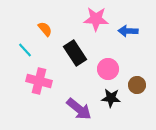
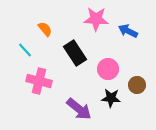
blue arrow: rotated 24 degrees clockwise
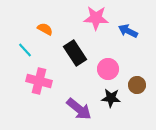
pink star: moved 1 px up
orange semicircle: rotated 21 degrees counterclockwise
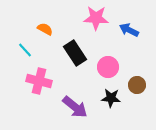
blue arrow: moved 1 px right, 1 px up
pink circle: moved 2 px up
purple arrow: moved 4 px left, 2 px up
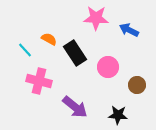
orange semicircle: moved 4 px right, 10 px down
black star: moved 7 px right, 17 px down
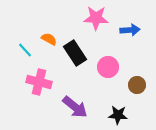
blue arrow: moved 1 px right; rotated 150 degrees clockwise
pink cross: moved 1 px down
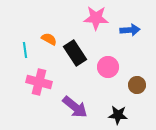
cyan line: rotated 35 degrees clockwise
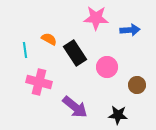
pink circle: moved 1 px left
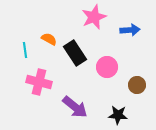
pink star: moved 2 px left, 1 px up; rotated 25 degrees counterclockwise
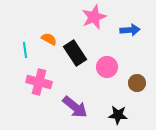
brown circle: moved 2 px up
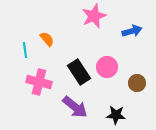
pink star: moved 1 px up
blue arrow: moved 2 px right, 1 px down; rotated 12 degrees counterclockwise
orange semicircle: moved 2 px left; rotated 21 degrees clockwise
black rectangle: moved 4 px right, 19 px down
black star: moved 2 px left
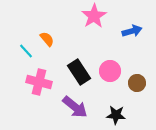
pink star: rotated 10 degrees counterclockwise
cyan line: moved 1 px right, 1 px down; rotated 35 degrees counterclockwise
pink circle: moved 3 px right, 4 px down
